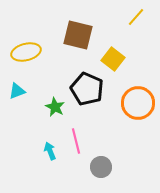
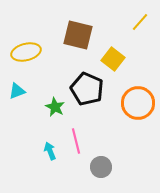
yellow line: moved 4 px right, 5 px down
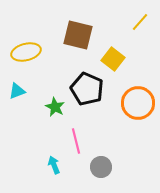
cyan arrow: moved 4 px right, 14 px down
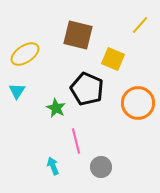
yellow line: moved 3 px down
yellow ellipse: moved 1 px left, 2 px down; rotated 20 degrees counterclockwise
yellow square: rotated 15 degrees counterclockwise
cyan triangle: rotated 36 degrees counterclockwise
green star: moved 1 px right, 1 px down
cyan arrow: moved 1 px left, 1 px down
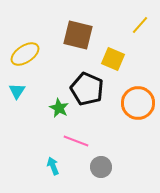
green star: moved 3 px right
pink line: rotated 55 degrees counterclockwise
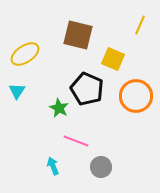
yellow line: rotated 18 degrees counterclockwise
orange circle: moved 2 px left, 7 px up
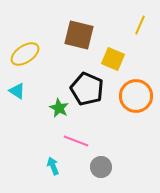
brown square: moved 1 px right
cyan triangle: rotated 30 degrees counterclockwise
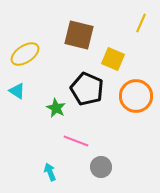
yellow line: moved 1 px right, 2 px up
green star: moved 3 px left
cyan arrow: moved 3 px left, 6 px down
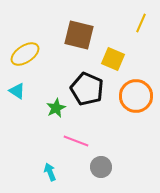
green star: rotated 18 degrees clockwise
